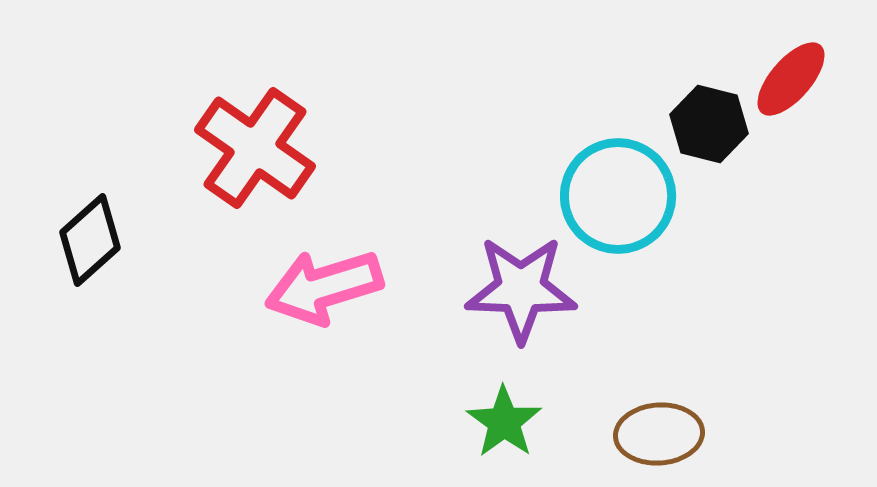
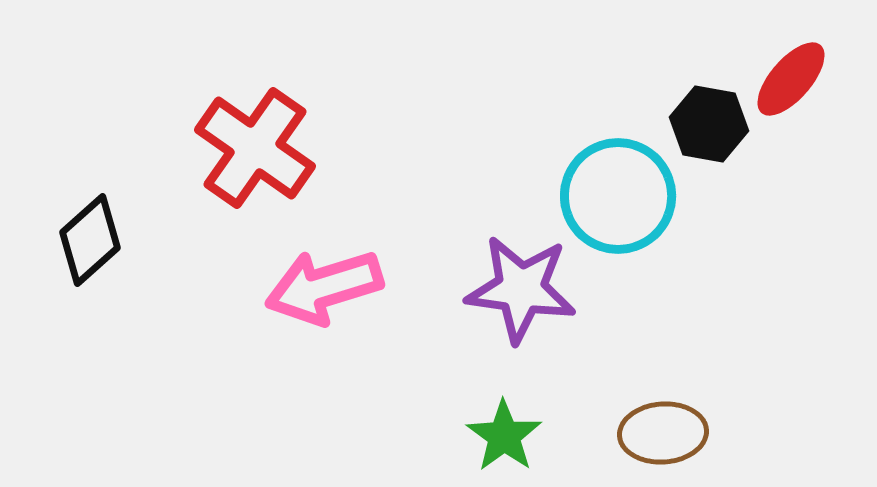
black hexagon: rotated 4 degrees counterclockwise
purple star: rotated 6 degrees clockwise
green star: moved 14 px down
brown ellipse: moved 4 px right, 1 px up
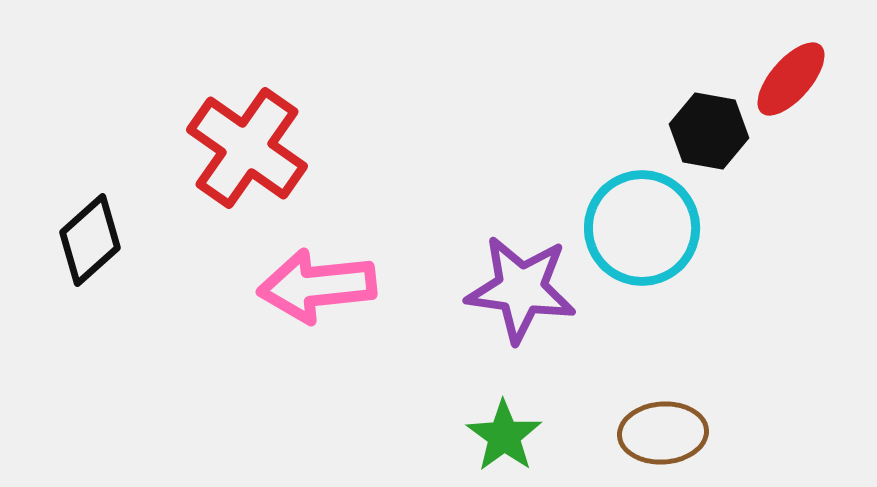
black hexagon: moved 7 px down
red cross: moved 8 px left
cyan circle: moved 24 px right, 32 px down
pink arrow: moved 7 px left, 1 px up; rotated 11 degrees clockwise
